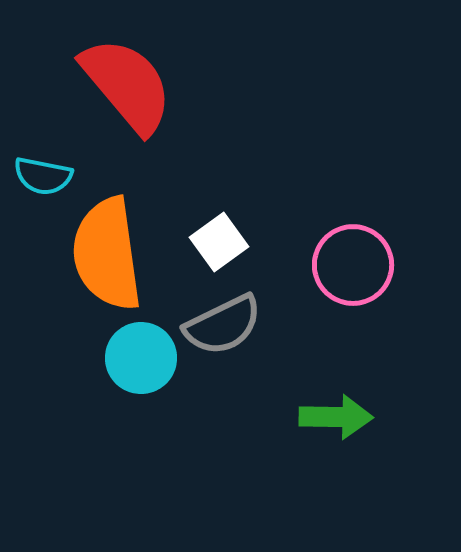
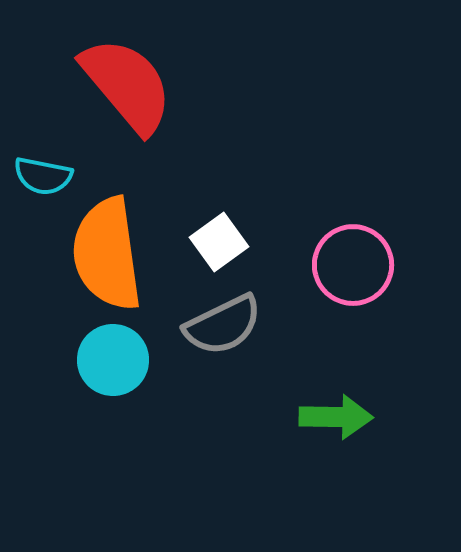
cyan circle: moved 28 px left, 2 px down
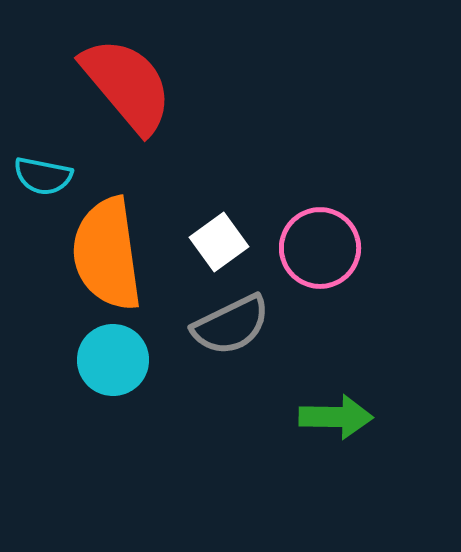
pink circle: moved 33 px left, 17 px up
gray semicircle: moved 8 px right
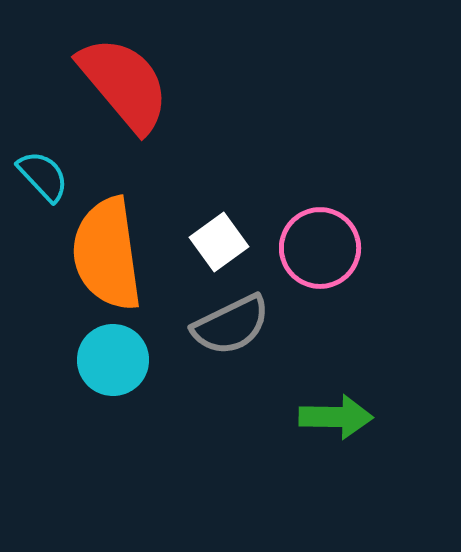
red semicircle: moved 3 px left, 1 px up
cyan semicircle: rotated 144 degrees counterclockwise
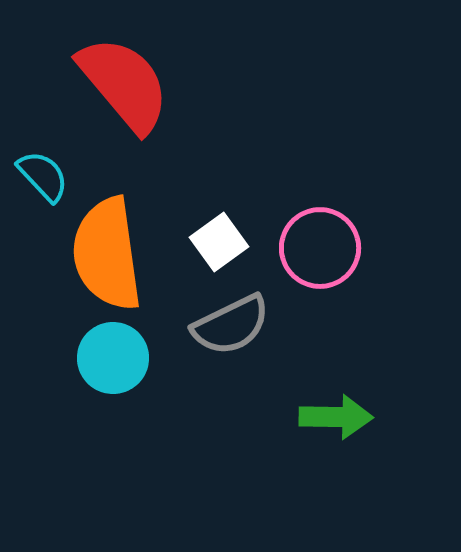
cyan circle: moved 2 px up
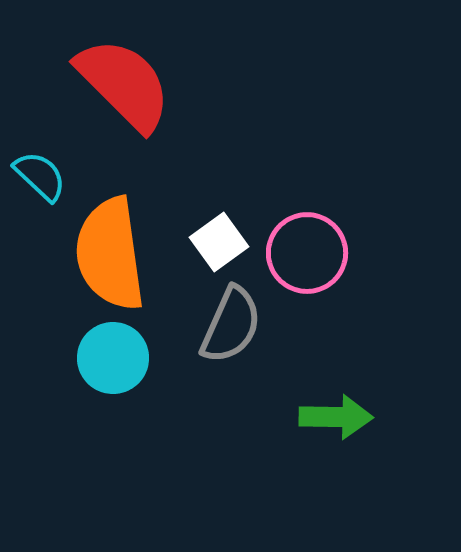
red semicircle: rotated 5 degrees counterclockwise
cyan semicircle: moved 3 px left; rotated 4 degrees counterclockwise
pink circle: moved 13 px left, 5 px down
orange semicircle: moved 3 px right
gray semicircle: rotated 40 degrees counterclockwise
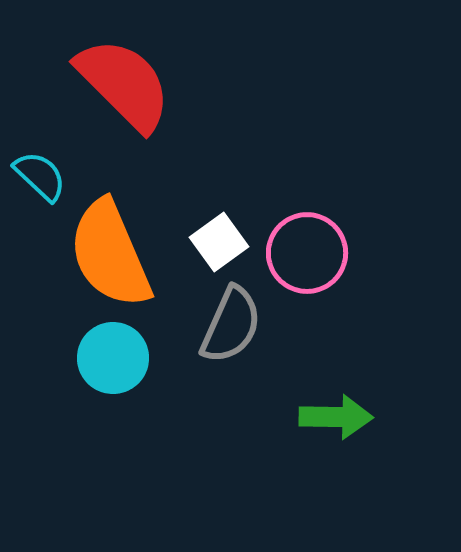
orange semicircle: rotated 15 degrees counterclockwise
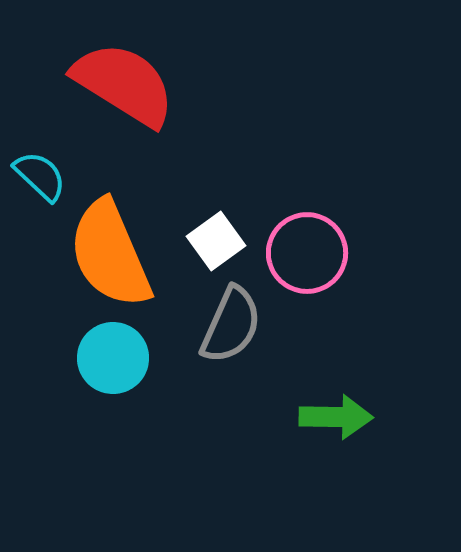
red semicircle: rotated 13 degrees counterclockwise
white square: moved 3 px left, 1 px up
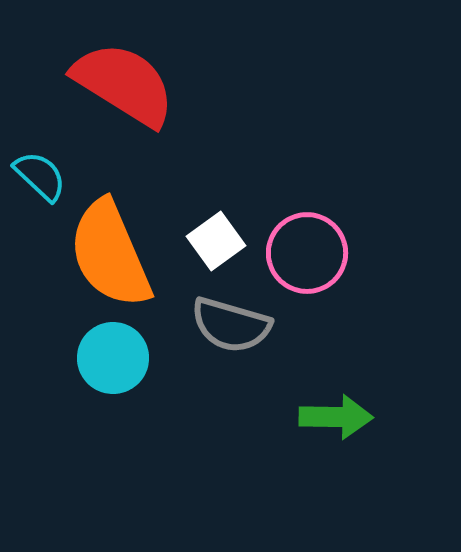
gray semicircle: rotated 82 degrees clockwise
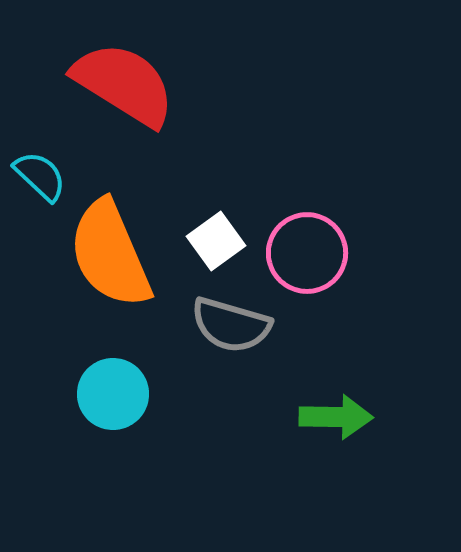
cyan circle: moved 36 px down
